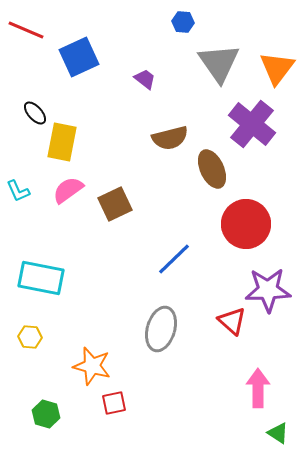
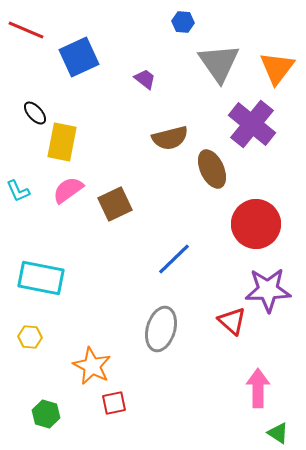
red circle: moved 10 px right
orange star: rotated 12 degrees clockwise
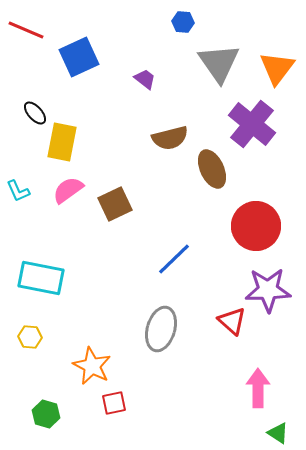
red circle: moved 2 px down
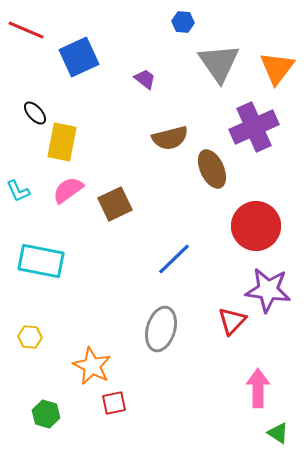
purple cross: moved 2 px right, 3 px down; rotated 27 degrees clockwise
cyan rectangle: moved 17 px up
purple star: rotated 9 degrees clockwise
red triangle: rotated 32 degrees clockwise
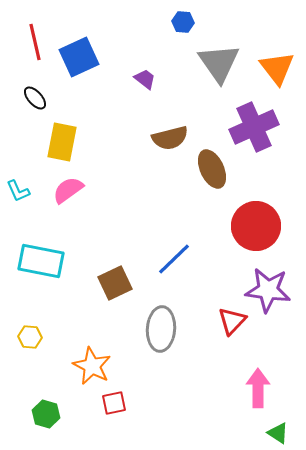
red line: moved 9 px right, 12 px down; rotated 54 degrees clockwise
orange triangle: rotated 15 degrees counterclockwise
black ellipse: moved 15 px up
brown square: moved 79 px down
gray ellipse: rotated 12 degrees counterclockwise
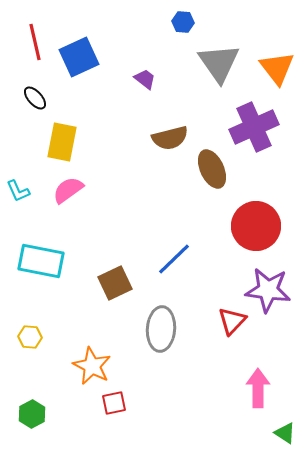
green hexagon: moved 14 px left; rotated 16 degrees clockwise
green triangle: moved 7 px right
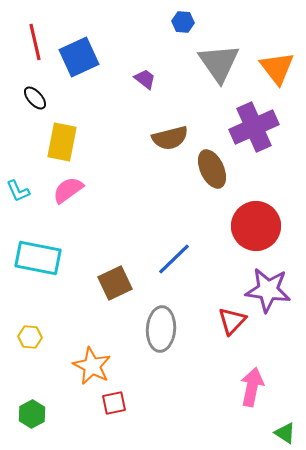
cyan rectangle: moved 3 px left, 3 px up
pink arrow: moved 6 px left, 1 px up; rotated 12 degrees clockwise
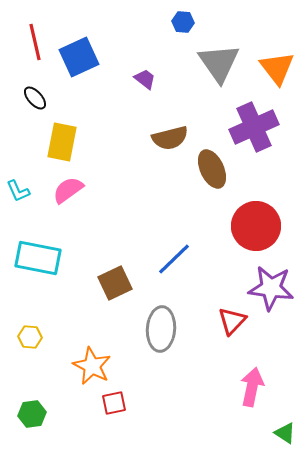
purple star: moved 3 px right, 2 px up
green hexagon: rotated 20 degrees clockwise
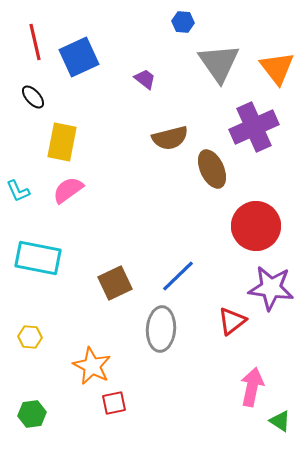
black ellipse: moved 2 px left, 1 px up
blue line: moved 4 px right, 17 px down
red triangle: rotated 8 degrees clockwise
green triangle: moved 5 px left, 12 px up
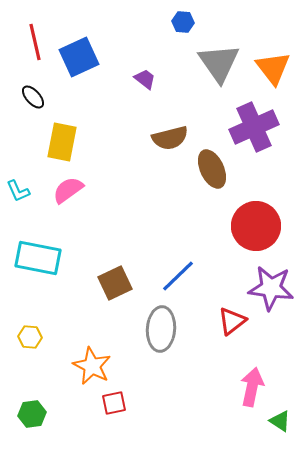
orange triangle: moved 4 px left
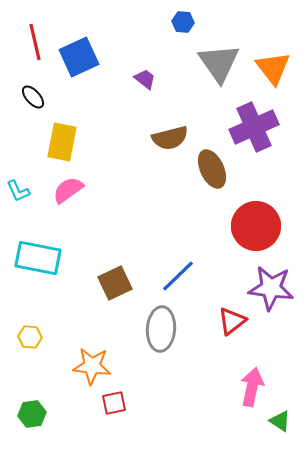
orange star: rotated 21 degrees counterclockwise
